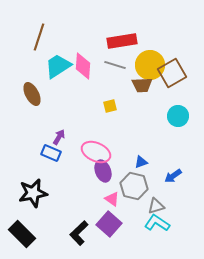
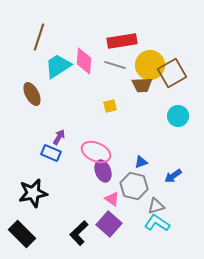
pink diamond: moved 1 px right, 5 px up
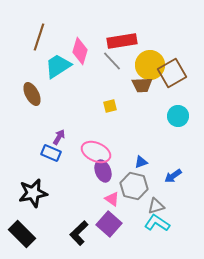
pink diamond: moved 4 px left, 10 px up; rotated 12 degrees clockwise
gray line: moved 3 px left, 4 px up; rotated 30 degrees clockwise
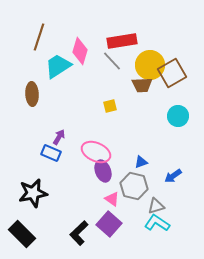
brown ellipse: rotated 25 degrees clockwise
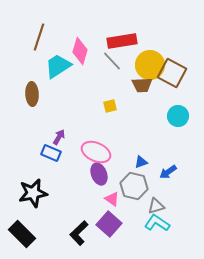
brown square: rotated 32 degrees counterclockwise
purple ellipse: moved 4 px left, 3 px down
blue arrow: moved 5 px left, 4 px up
